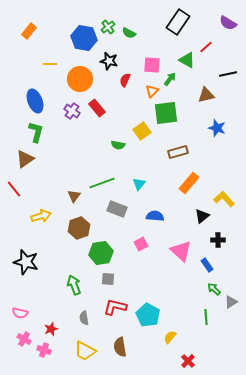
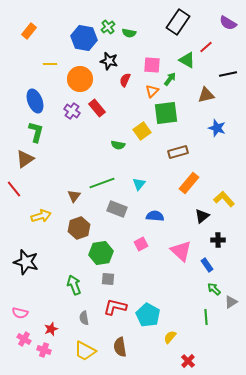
green semicircle at (129, 33): rotated 16 degrees counterclockwise
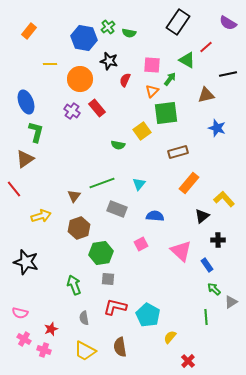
blue ellipse at (35, 101): moved 9 px left, 1 px down
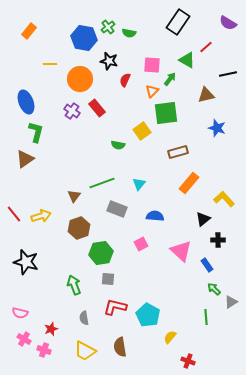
red line at (14, 189): moved 25 px down
black triangle at (202, 216): moved 1 px right, 3 px down
red cross at (188, 361): rotated 24 degrees counterclockwise
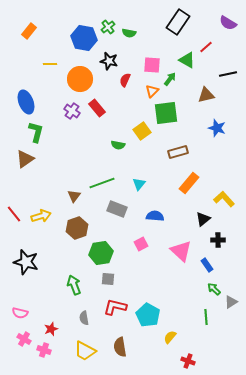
brown hexagon at (79, 228): moved 2 px left
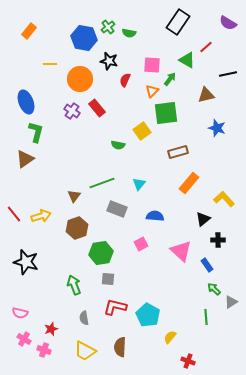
brown semicircle at (120, 347): rotated 12 degrees clockwise
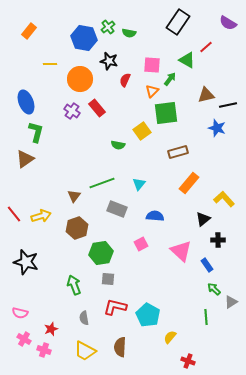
black line at (228, 74): moved 31 px down
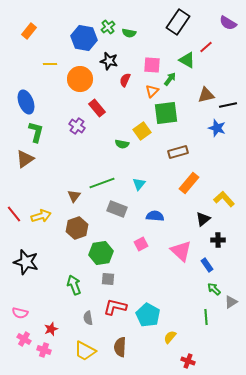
purple cross at (72, 111): moved 5 px right, 15 px down
green semicircle at (118, 145): moved 4 px right, 1 px up
gray semicircle at (84, 318): moved 4 px right
